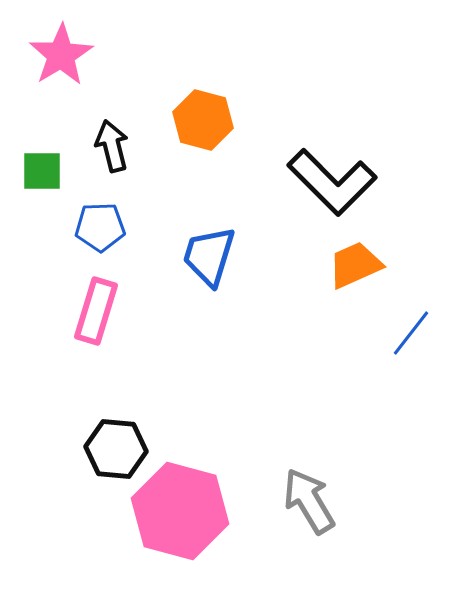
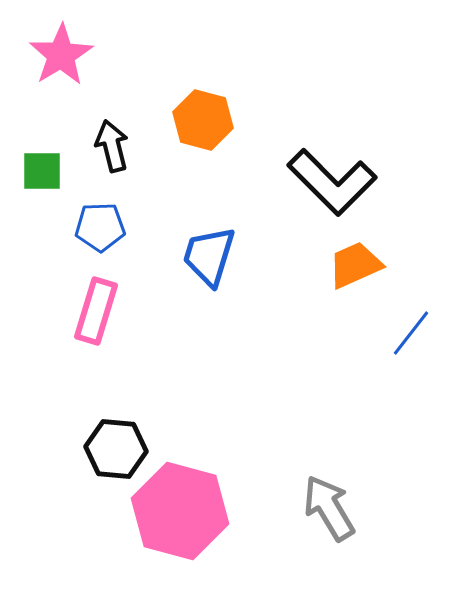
gray arrow: moved 20 px right, 7 px down
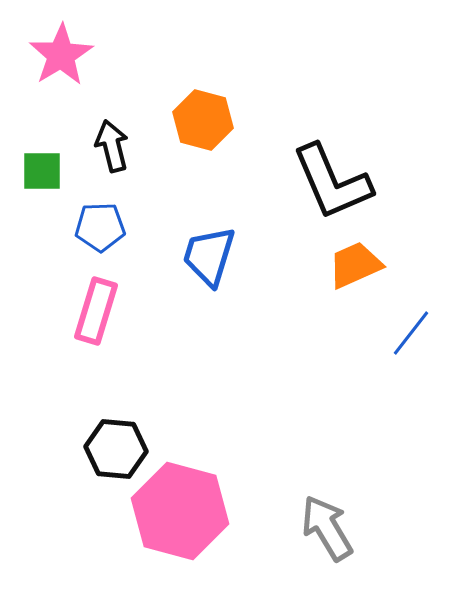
black L-shape: rotated 22 degrees clockwise
gray arrow: moved 2 px left, 20 px down
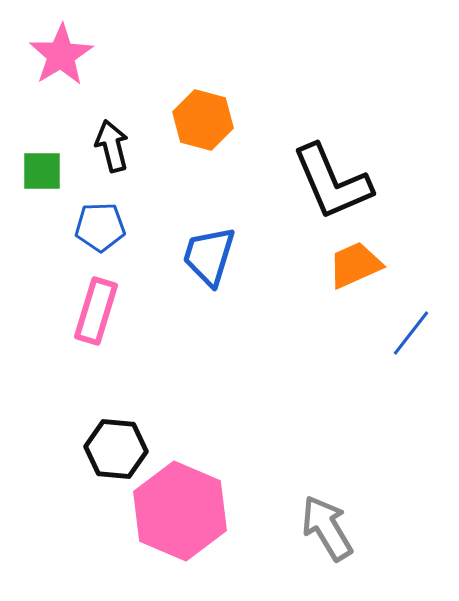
pink hexagon: rotated 8 degrees clockwise
